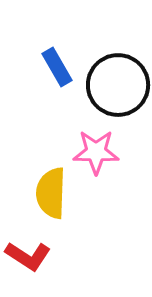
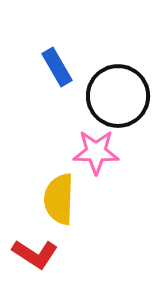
black circle: moved 11 px down
yellow semicircle: moved 8 px right, 6 px down
red L-shape: moved 7 px right, 2 px up
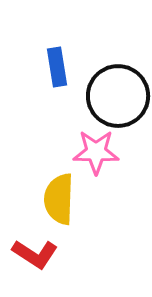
blue rectangle: rotated 21 degrees clockwise
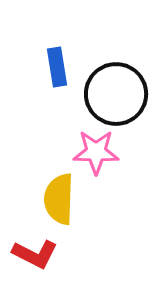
black circle: moved 2 px left, 2 px up
red L-shape: rotated 6 degrees counterclockwise
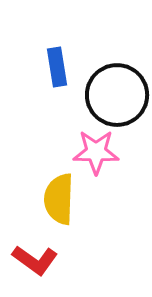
black circle: moved 1 px right, 1 px down
red L-shape: moved 6 px down; rotated 9 degrees clockwise
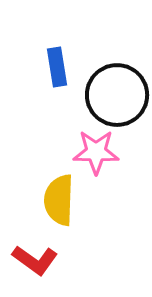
yellow semicircle: moved 1 px down
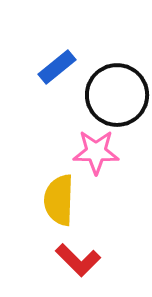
blue rectangle: rotated 60 degrees clockwise
red L-shape: moved 43 px right; rotated 9 degrees clockwise
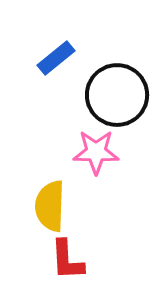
blue rectangle: moved 1 px left, 9 px up
yellow semicircle: moved 9 px left, 6 px down
red L-shape: moved 11 px left; rotated 42 degrees clockwise
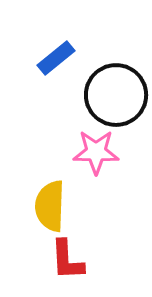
black circle: moved 1 px left
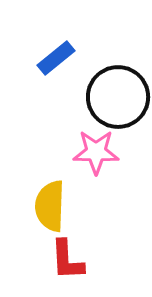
black circle: moved 2 px right, 2 px down
